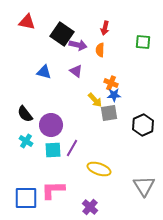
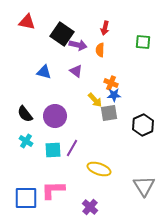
purple circle: moved 4 px right, 9 px up
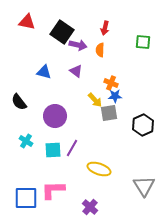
black square: moved 2 px up
blue star: moved 1 px right, 1 px down
black semicircle: moved 6 px left, 12 px up
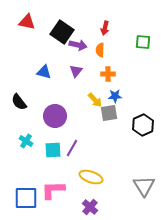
purple triangle: rotated 32 degrees clockwise
orange cross: moved 3 px left, 9 px up; rotated 24 degrees counterclockwise
yellow ellipse: moved 8 px left, 8 px down
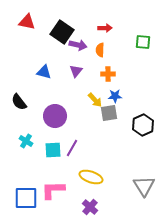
red arrow: rotated 104 degrees counterclockwise
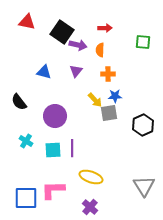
purple line: rotated 30 degrees counterclockwise
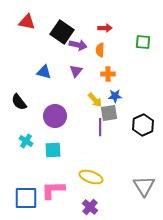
purple line: moved 28 px right, 21 px up
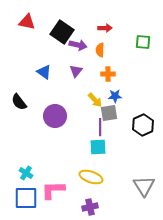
blue triangle: rotated 21 degrees clockwise
cyan cross: moved 32 px down
cyan square: moved 45 px right, 3 px up
purple cross: rotated 35 degrees clockwise
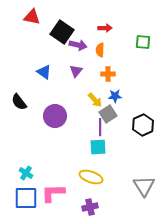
red triangle: moved 5 px right, 5 px up
gray square: moved 1 px left, 1 px down; rotated 24 degrees counterclockwise
pink L-shape: moved 3 px down
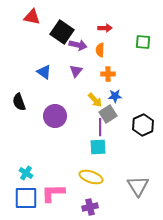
black semicircle: rotated 18 degrees clockwise
gray triangle: moved 6 px left
